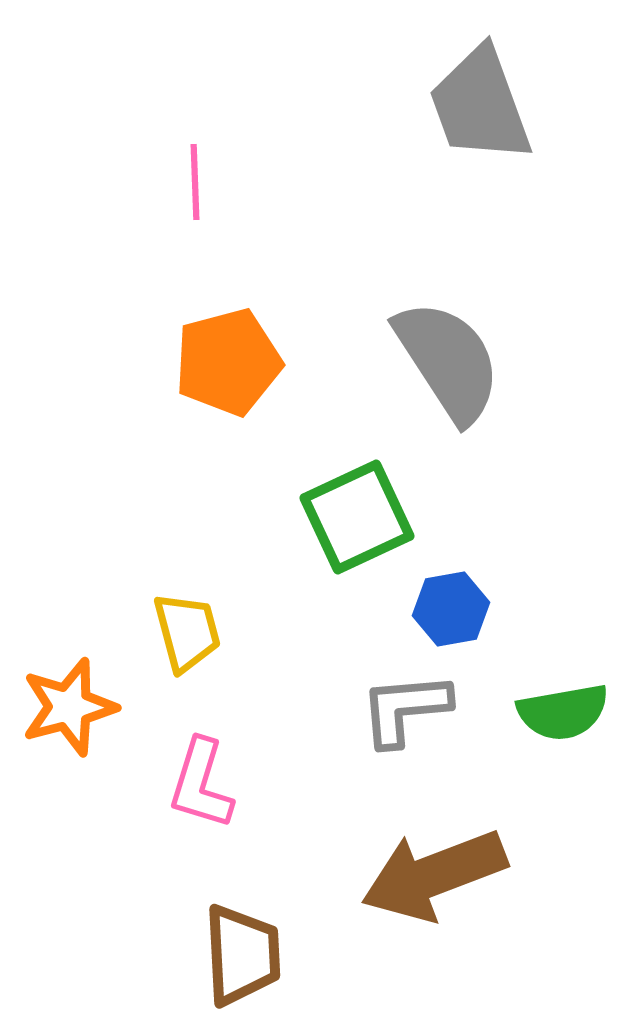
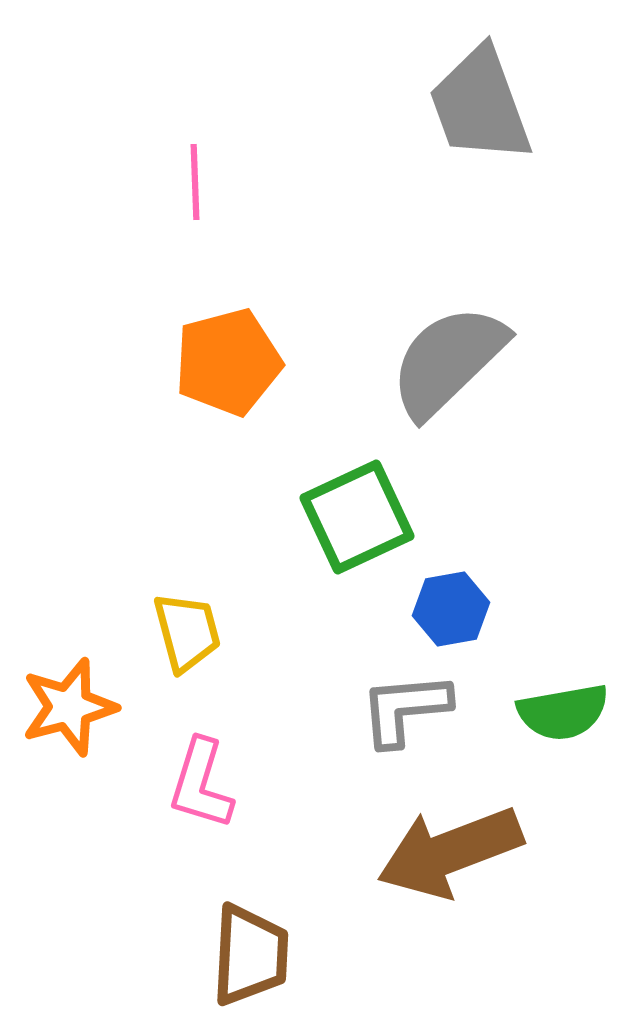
gray semicircle: rotated 101 degrees counterclockwise
brown arrow: moved 16 px right, 23 px up
brown trapezoid: moved 8 px right; rotated 6 degrees clockwise
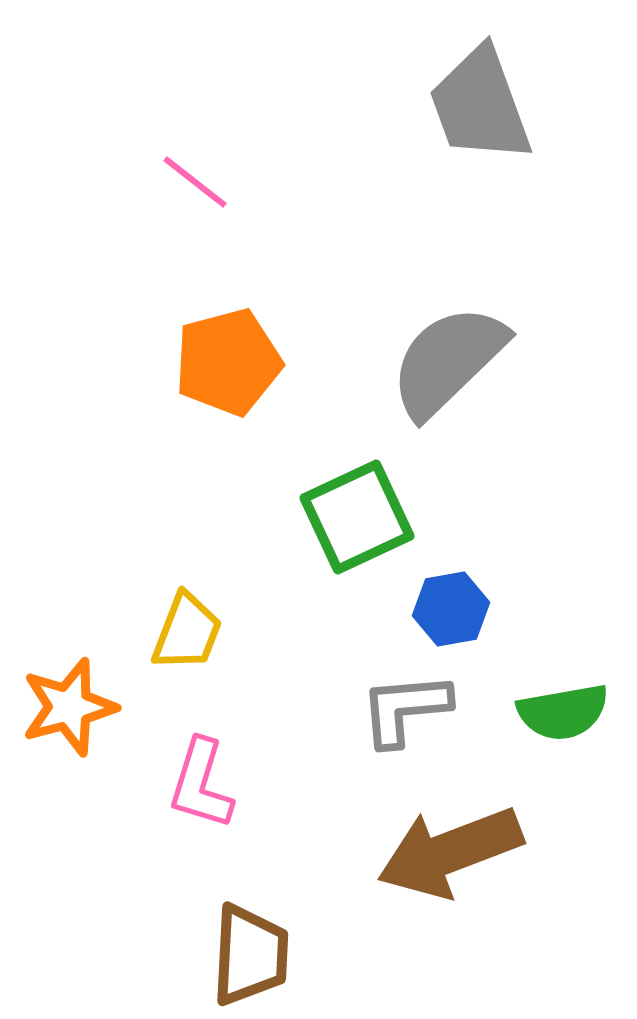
pink line: rotated 50 degrees counterclockwise
yellow trapezoid: rotated 36 degrees clockwise
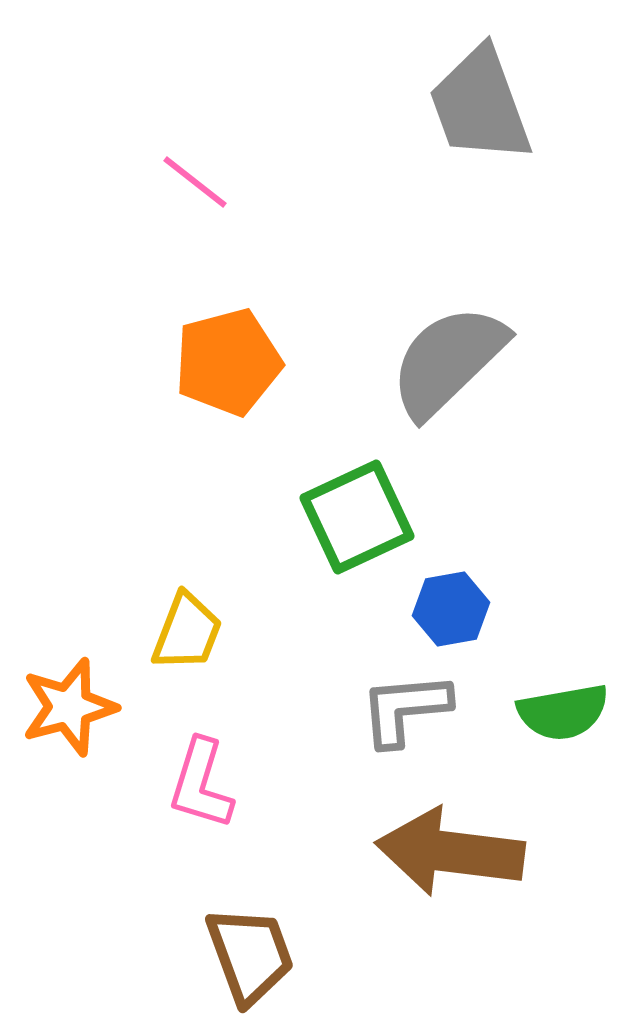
brown arrow: rotated 28 degrees clockwise
brown trapezoid: rotated 23 degrees counterclockwise
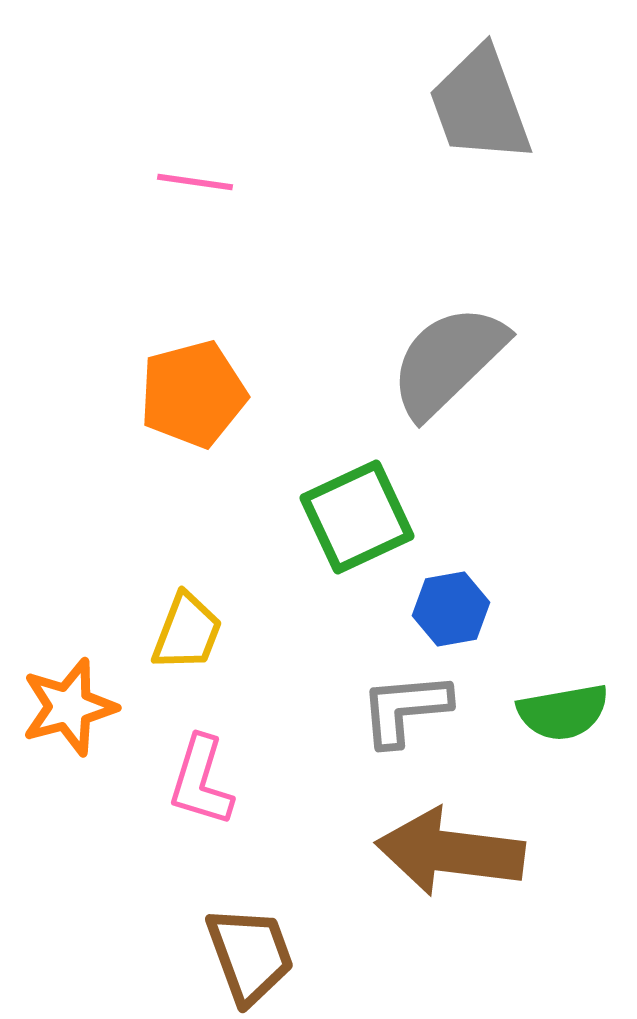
pink line: rotated 30 degrees counterclockwise
orange pentagon: moved 35 px left, 32 px down
pink L-shape: moved 3 px up
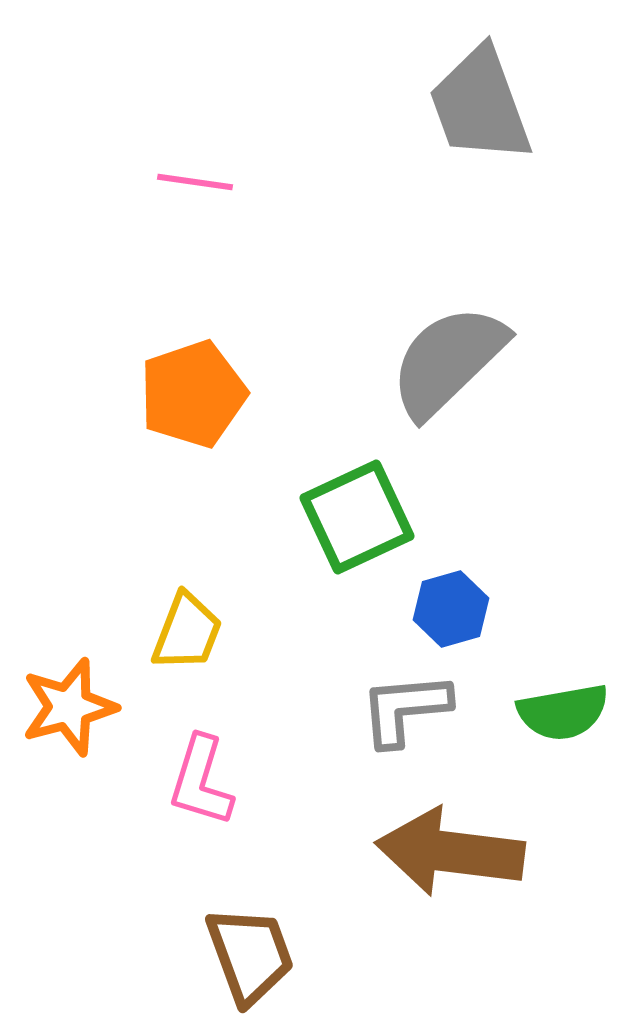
orange pentagon: rotated 4 degrees counterclockwise
blue hexagon: rotated 6 degrees counterclockwise
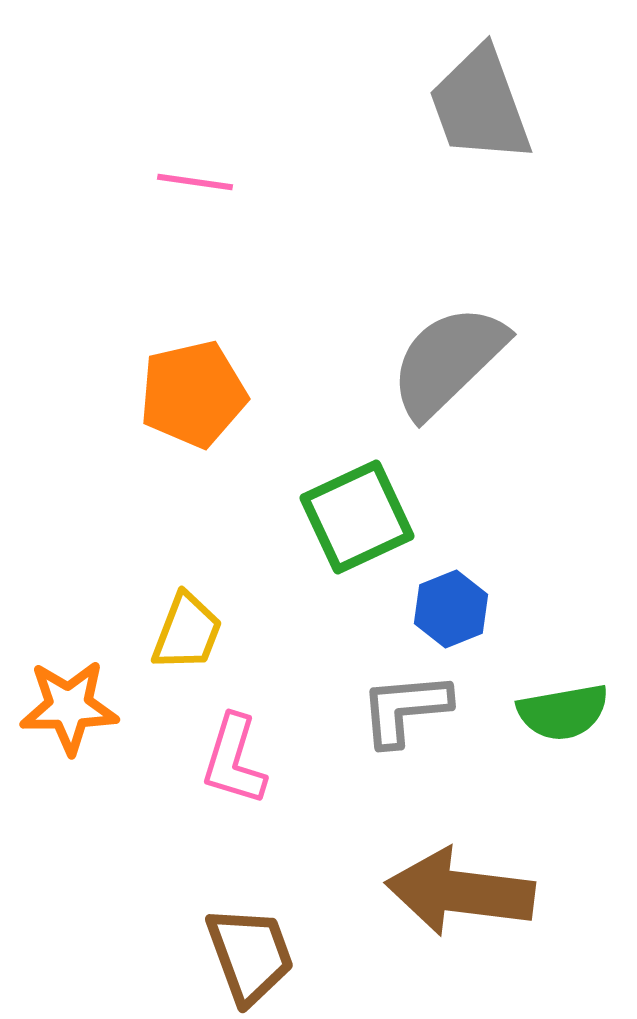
orange pentagon: rotated 6 degrees clockwise
blue hexagon: rotated 6 degrees counterclockwise
orange star: rotated 14 degrees clockwise
pink L-shape: moved 33 px right, 21 px up
brown arrow: moved 10 px right, 40 px down
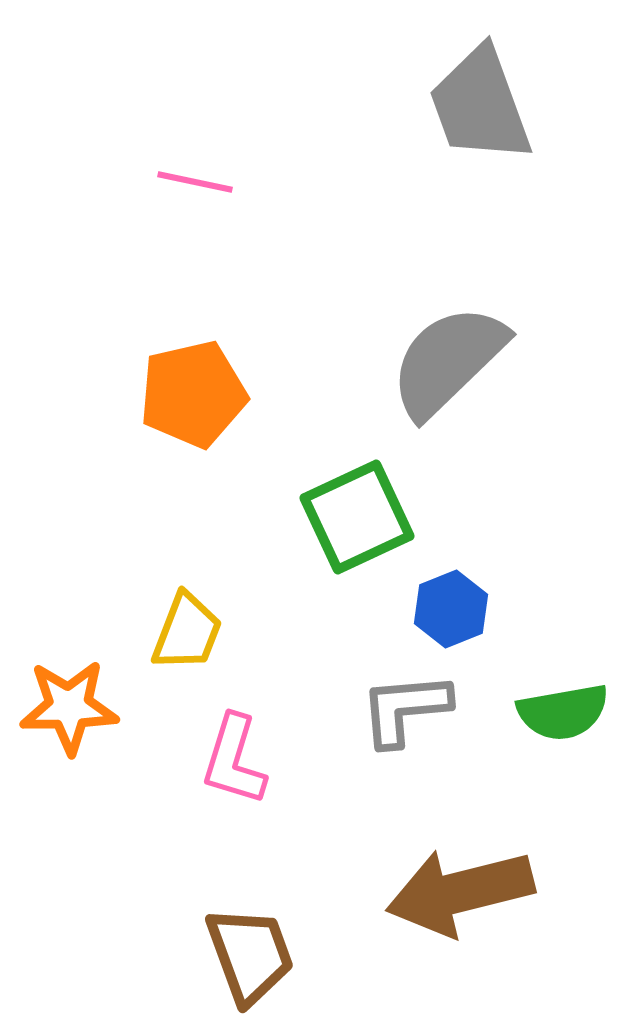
pink line: rotated 4 degrees clockwise
brown arrow: rotated 21 degrees counterclockwise
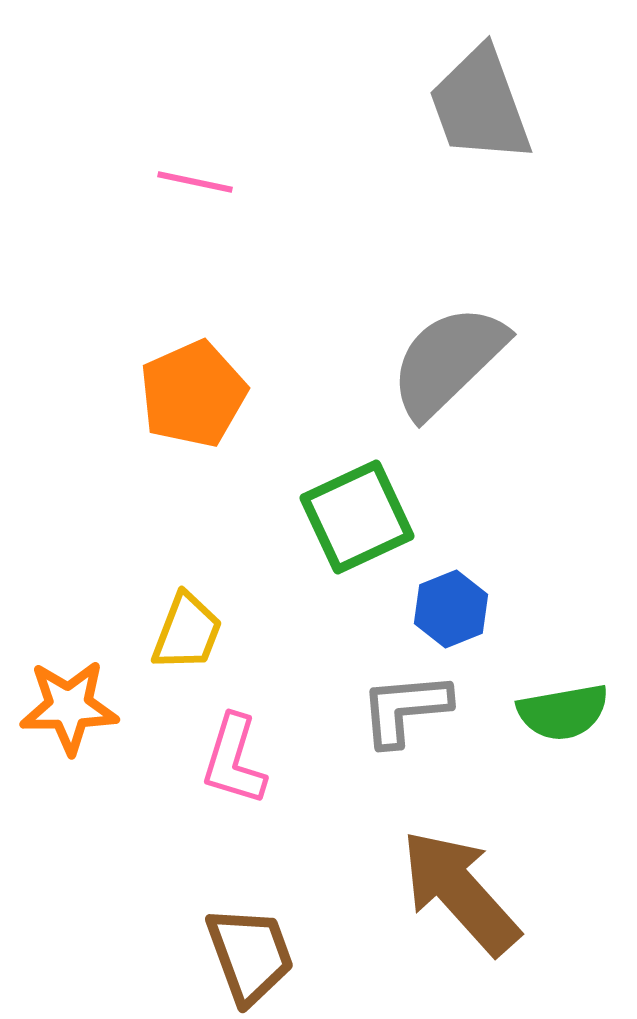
orange pentagon: rotated 11 degrees counterclockwise
brown arrow: rotated 62 degrees clockwise
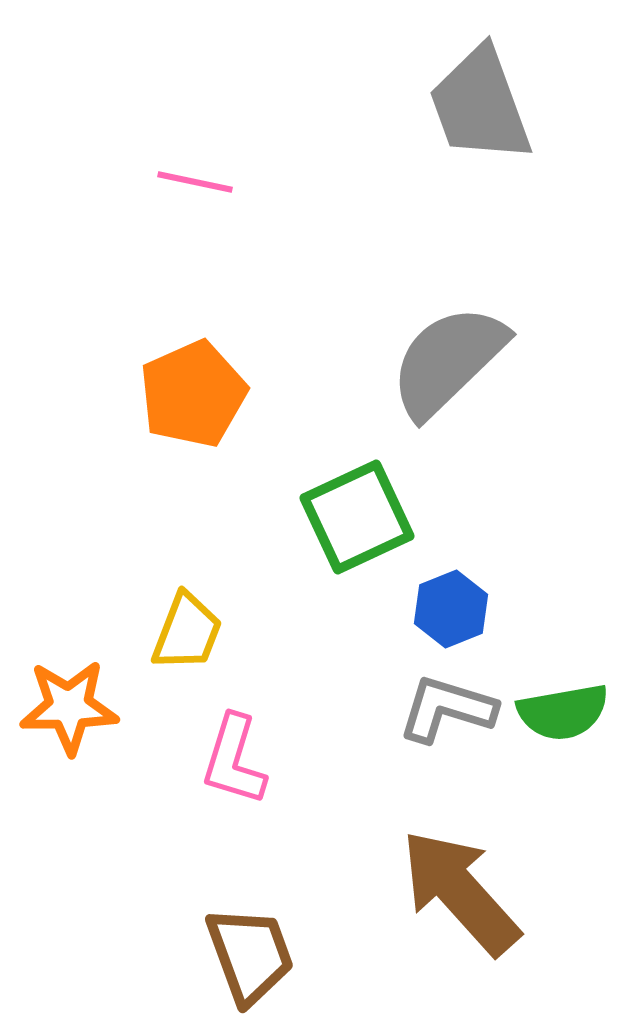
gray L-shape: moved 42 px right; rotated 22 degrees clockwise
